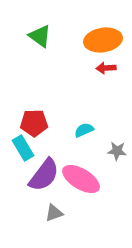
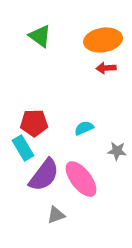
cyan semicircle: moved 2 px up
pink ellipse: rotated 21 degrees clockwise
gray triangle: moved 2 px right, 2 px down
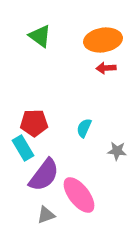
cyan semicircle: rotated 42 degrees counterclockwise
pink ellipse: moved 2 px left, 16 px down
gray triangle: moved 10 px left
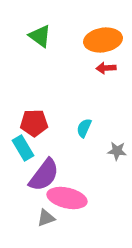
pink ellipse: moved 12 px left, 3 px down; rotated 39 degrees counterclockwise
gray triangle: moved 3 px down
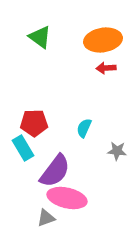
green triangle: moved 1 px down
purple semicircle: moved 11 px right, 4 px up
